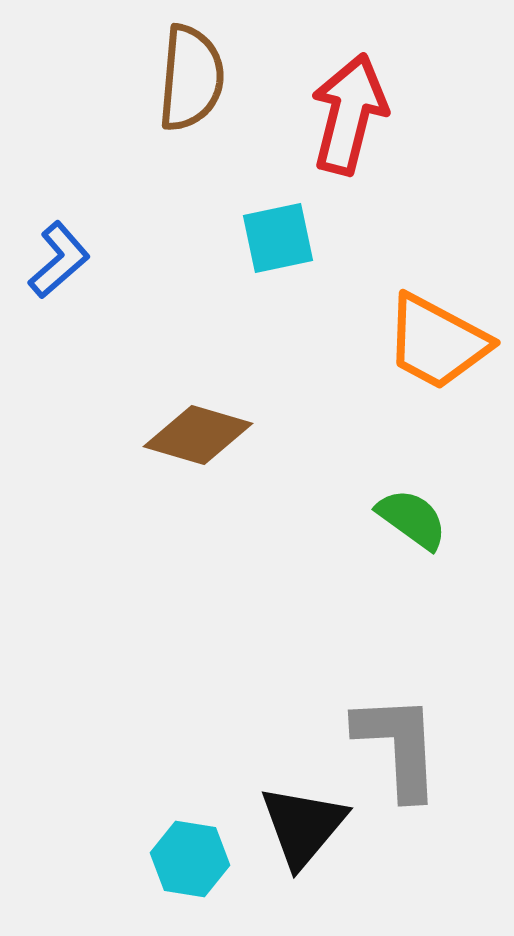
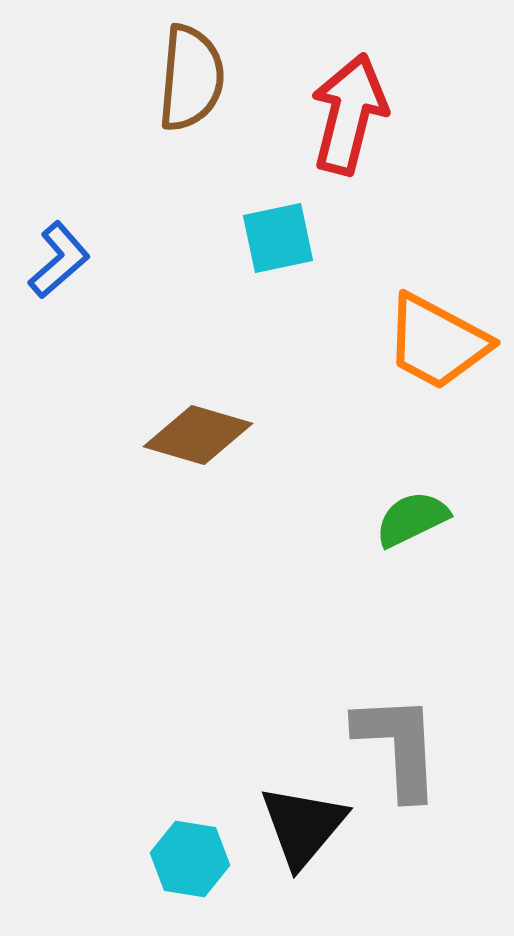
green semicircle: rotated 62 degrees counterclockwise
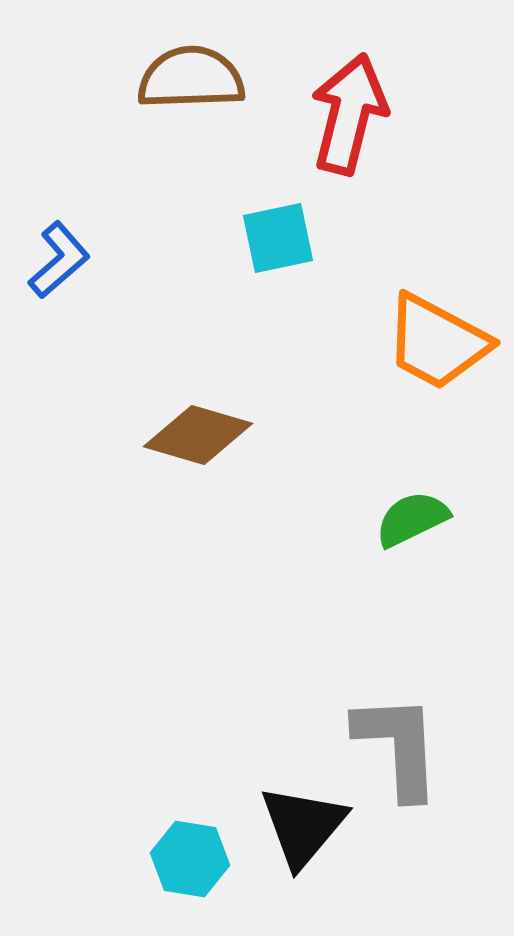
brown semicircle: rotated 97 degrees counterclockwise
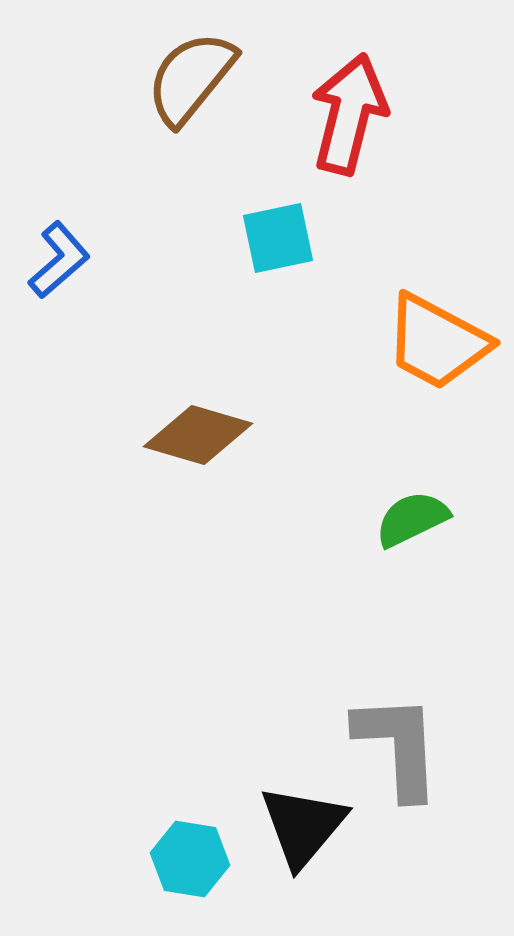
brown semicircle: rotated 49 degrees counterclockwise
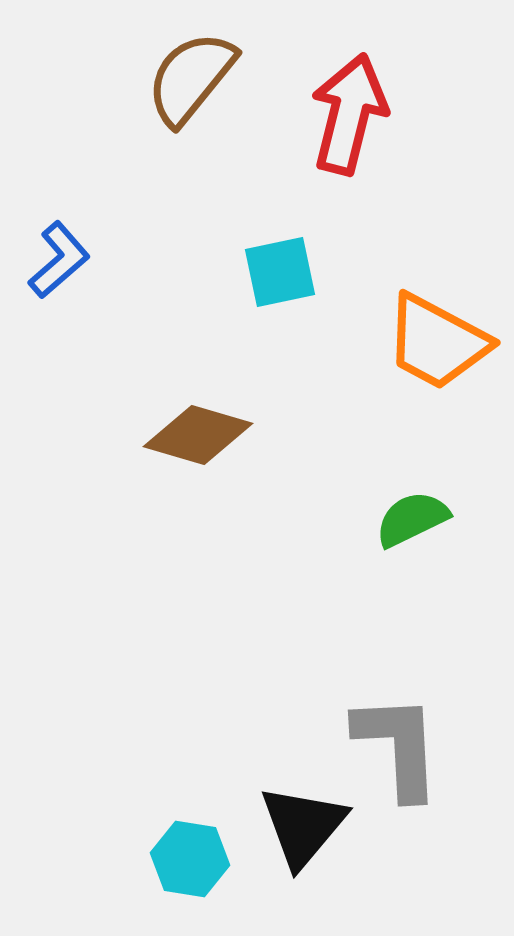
cyan square: moved 2 px right, 34 px down
